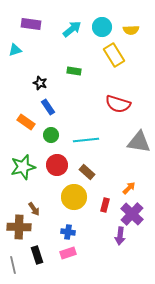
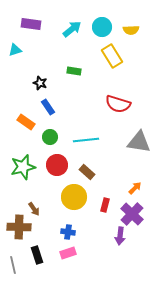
yellow rectangle: moved 2 px left, 1 px down
green circle: moved 1 px left, 2 px down
orange arrow: moved 6 px right
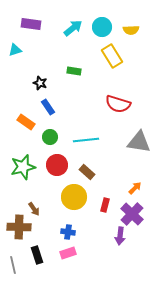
cyan arrow: moved 1 px right, 1 px up
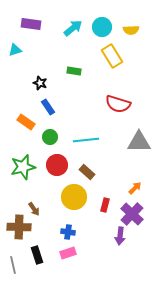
gray triangle: rotated 10 degrees counterclockwise
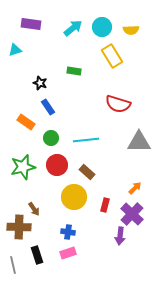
green circle: moved 1 px right, 1 px down
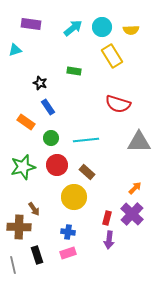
red rectangle: moved 2 px right, 13 px down
purple arrow: moved 11 px left, 4 px down
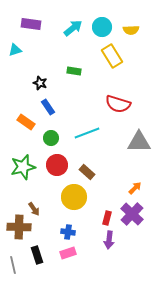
cyan line: moved 1 px right, 7 px up; rotated 15 degrees counterclockwise
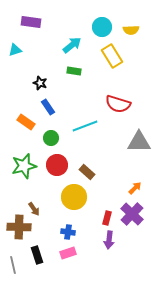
purple rectangle: moved 2 px up
cyan arrow: moved 1 px left, 17 px down
cyan line: moved 2 px left, 7 px up
green star: moved 1 px right, 1 px up
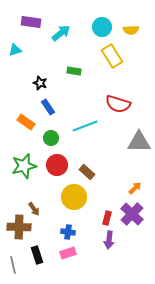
cyan arrow: moved 11 px left, 12 px up
